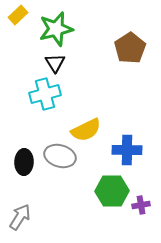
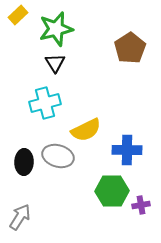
cyan cross: moved 9 px down
gray ellipse: moved 2 px left
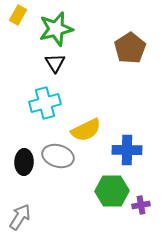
yellow rectangle: rotated 18 degrees counterclockwise
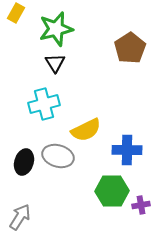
yellow rectangle: moved 2 px left, 2 px up
cyan cross: moved 1 px left, 1 px down
black ellipse: rotated 15 degrees clockwise
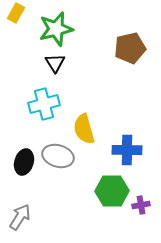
brown pentagon: rotated 20 degrees clockwise
yellow semicircle: moved 2 px left, 1 px up; rotated 100 degrees clockwise
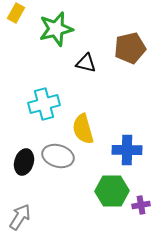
black triangle: moved 31 px right; rotated 45 degrees counterclockwise
yellow semicircle: moved 1 px left
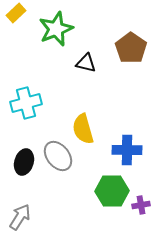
yellow rectangle: rotated 18 degrees clockwise
green star: rotated 8 degrees counterclockwise
brown pentagon: moved 1 px right; rotated 24 degrees counterclockwise
cyan cross: moved 18 px left, 1 px up
gray ellipse: rotated 36 degrees clockwise
